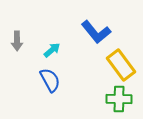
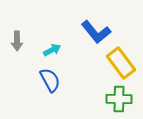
cyan arrow: rotated 12 degrees clockwise
yellow rectangle: moved 2 px up
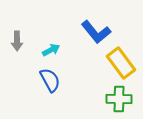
cyan arrow: moved 1 px left
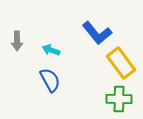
blue L-shape: moved 1 px right, 1 px down
cyan arrow: rotated 132 degrees counterclockwise
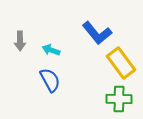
gray arrow: moved 3 px right
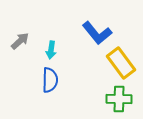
gray arrow: rotated 132 degrees counterclockwise
cyan arrow: rotated 102 degrees counterclockwise
blue semicircle: rotated 30 degrees clockwise
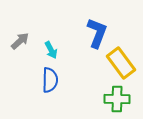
blue L-shape: rotated 120 degrees counterclockwise
cyan arrow: rotated 36 degrees counterclockwise
green cross: moved 2 px left
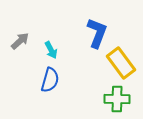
blue semicircle: rotated 15 degrees clockwise
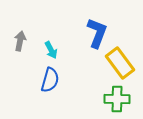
gray arrow: rotated 36 degrees counterclockwise
yellow rectangle: moved 1 px left
